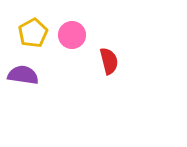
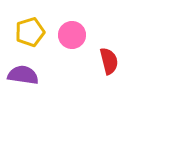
yellow pentagon: moved 3 px left, 1 px up; rotated 12 degrees clockwise
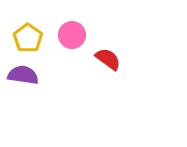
yellow pentagon: moved 2 px left, 6 px down; rotated 20 degrees counterclockwise
red semicircle: moved 1 px left, 2 px up; rotated 40 degrees counterclockwise
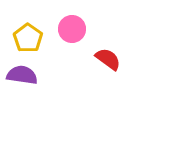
pink circle: moved 6 px up
purple semicircle: moved 1 px left
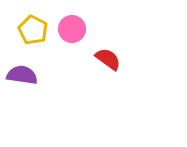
yellow pentagon: moved 5 px right, 8 px up; rotated 8 degrees counterclockwise
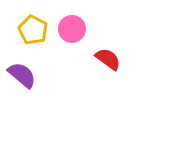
purple semicircle: rotated 32 degrees clockwise
